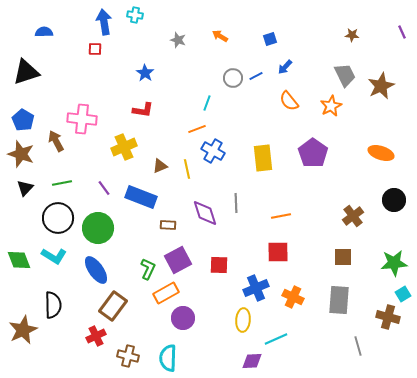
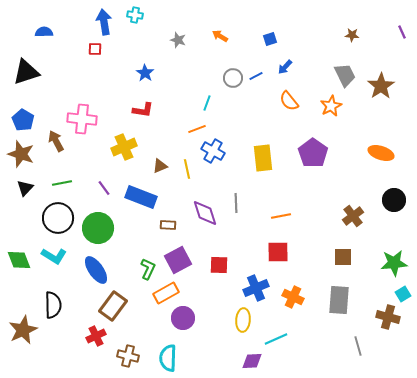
brown star at (381, 86): rotated 8 degrees counterclockwise
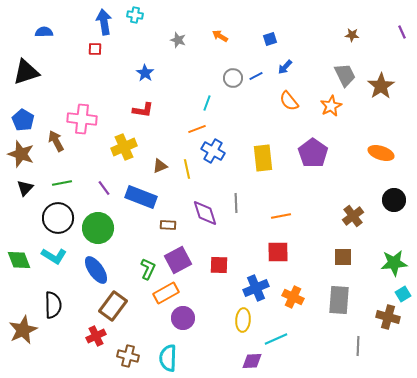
gray line at (358, 346): rotated 18 degrees clockwise
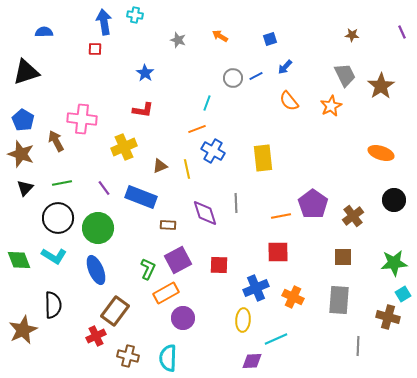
purple pentagon at (313, 153): moved 51 px down
blue ellipse at (96, 270): rotated 12 degrees clockwise
brown rectangle at (113, 306): moved 2 px right, 5 px down
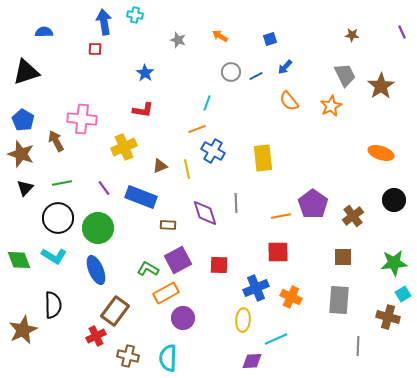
gray circle at (233, 78): moved 2 px left, 6 px up
green L-shape at (148, 269): rotated 85 degrees counterclockwise
orange cross at (293, 297): moved 2 px left
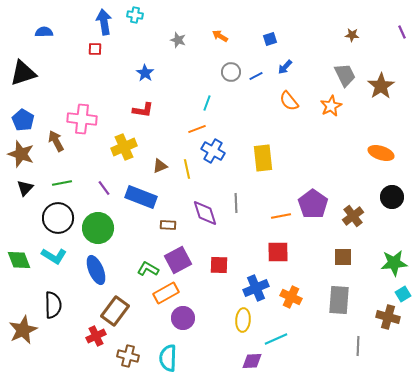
black triangle at (26, 72): moved 3 px left, 1 px down
black circle at (394, 200): moved 2 px left, 3 px up
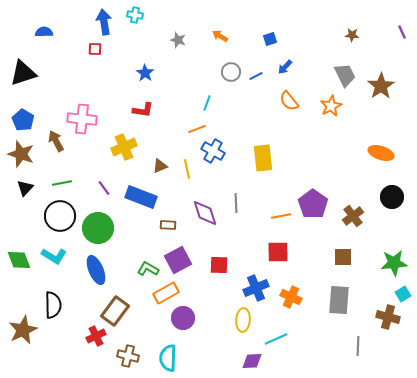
black circle at (58, 218): moved 2 px right, 2 px up
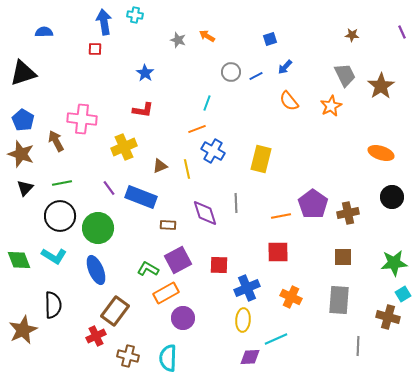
orange arrow at (220, 36): moved 13 px left
yellow rectangle at (263, 158): moved 2 px left, 1 px down; rotated 20 degrees clockwise
purple line at (104, 188): moved 5 px right
brown cross at (353, 216): moved 5 px left, 3 px up; rotated 25 degrees clockwise
blue cross at (256, 288): moved 9 px left
purple diamond at (252, 361): moved 2 px left, 4 px up
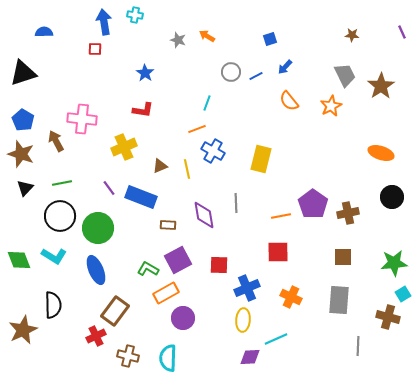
purple diamond at (205, 213): moved 1 px left, 2 px down; rotated 8 degrees clockwise
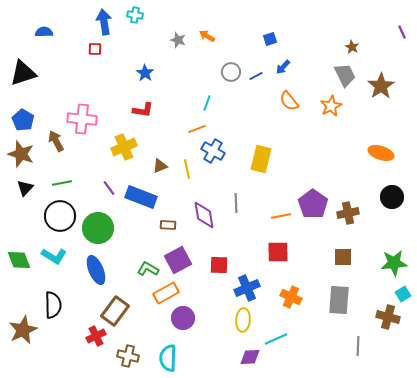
brown star at (352, 35): moved 12 px down; rotated 24 degrees clockwise
blue arrow at (285, 67): moved 2 px left
